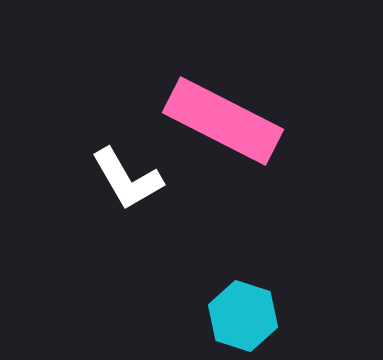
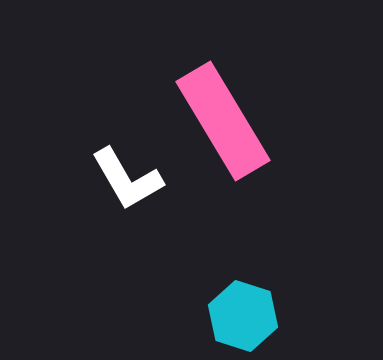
pink rectangle: rotated 32 degrees clockwise
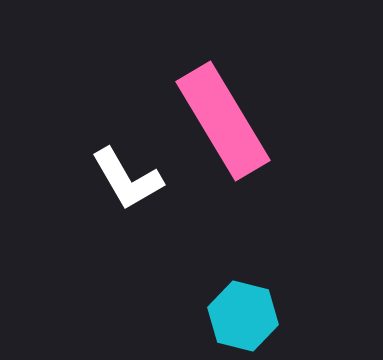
cyan hexagon: rotated 4 degrees counterclockwise
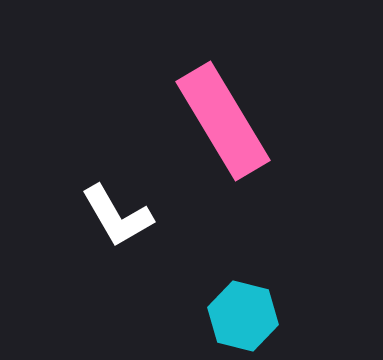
white L-shape: moved 10 px left, 37 px down
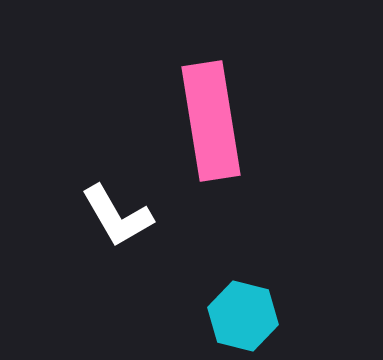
pink rectangle: moved 12 px left; rotated 22 degrees clockwise
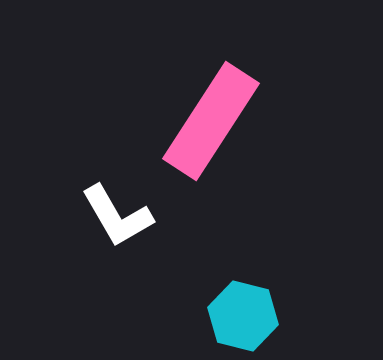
pink rectangle: rotated 42 degrees clockwise
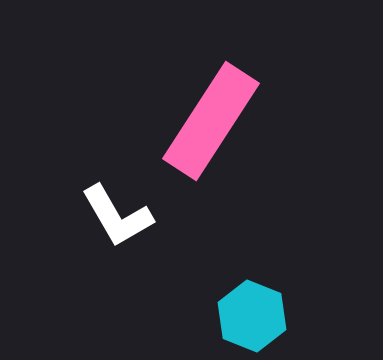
cyan hexagon: moved 9 px right; rotated 8 degrees clockwise
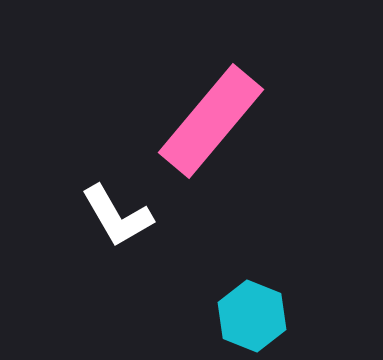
pink rectangle: rotated 7 degrees clockwise
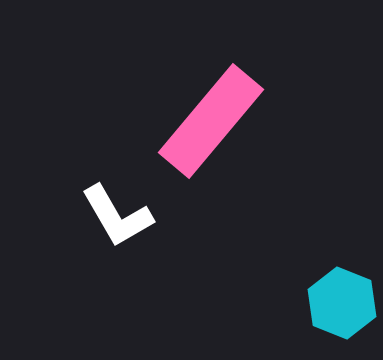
cyan hexagon: moved 90 px right, 13 px up
